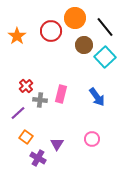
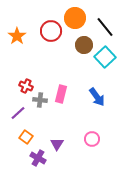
red cross: rotated 24 degrees counterclockwise
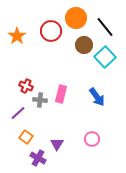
orange circle: moved 1 px right
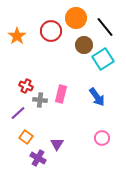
cyan square: moved 2 px left, 2 px down; rotated 10 degrees clockwise
pink circle: moved 10 px right, 1 px up
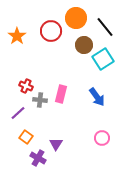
purple triangle: moved 1 px left
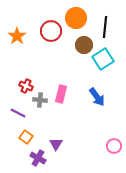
black line: rotated 45 degrees clockwise
purple line: rotated 70 degrees clockwise
pink circle: moved 12 px right, 8 px down
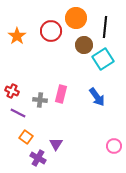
red cross: moved 14 px left, 5 px down
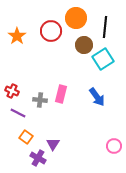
purple triangle: moved 3 px left
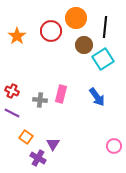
purple line: moved 6 px left
